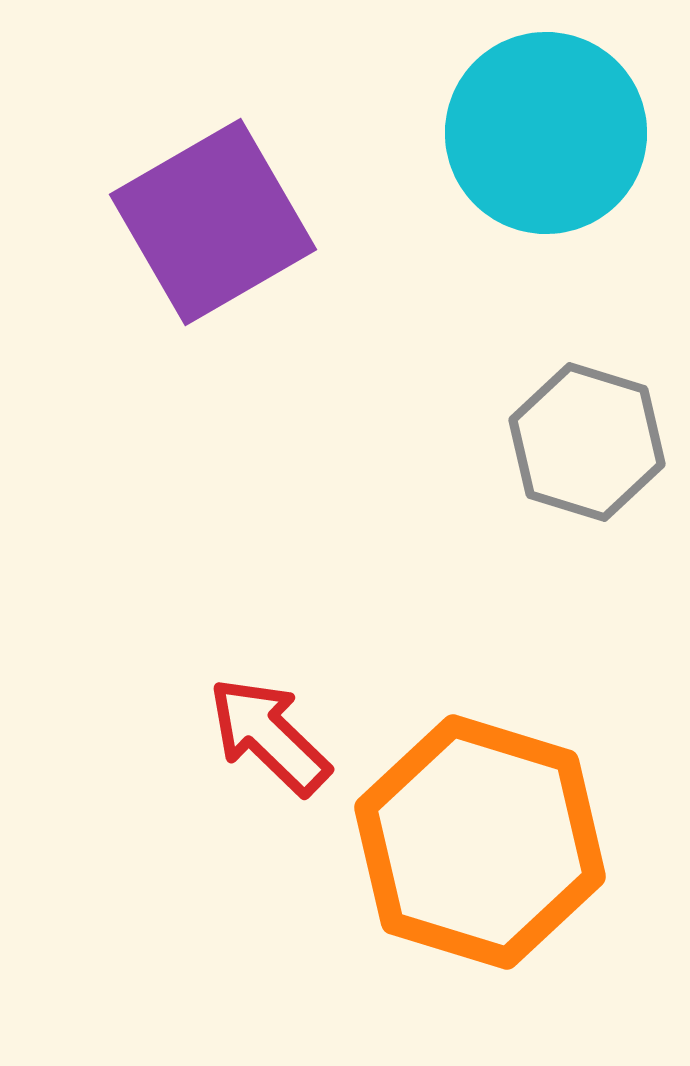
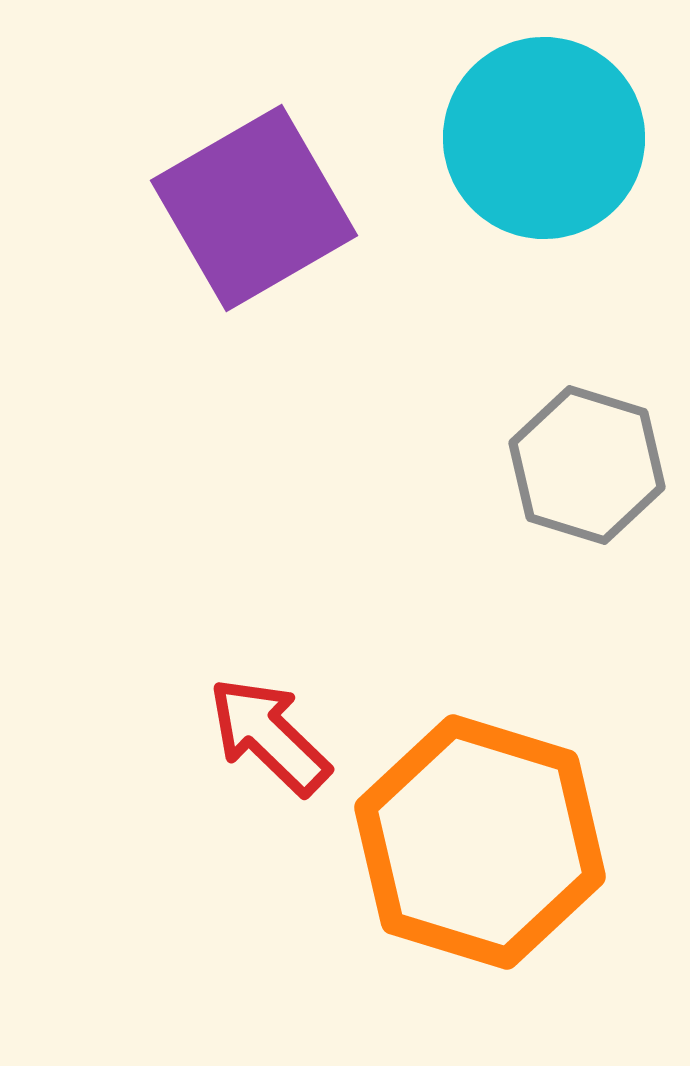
cyan circle: moved 2 px left, 5 px down
purple square: moved 41 px right, 14 px up
gray hexagon: moved 23 px down
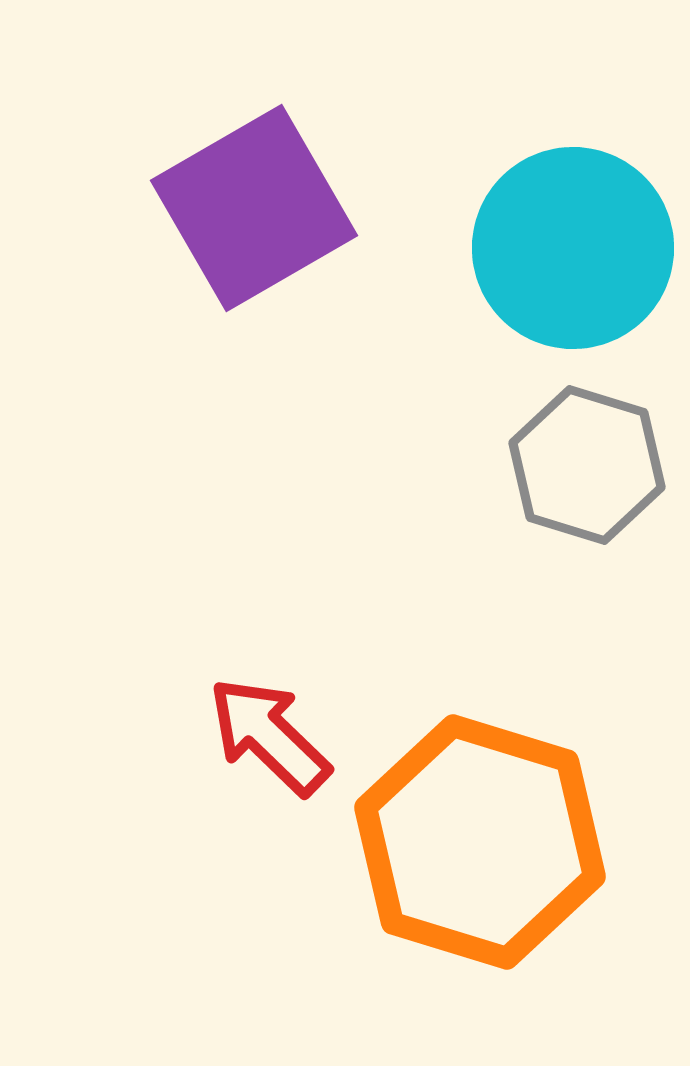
cyan circle: moved 29 px right, 110 px down
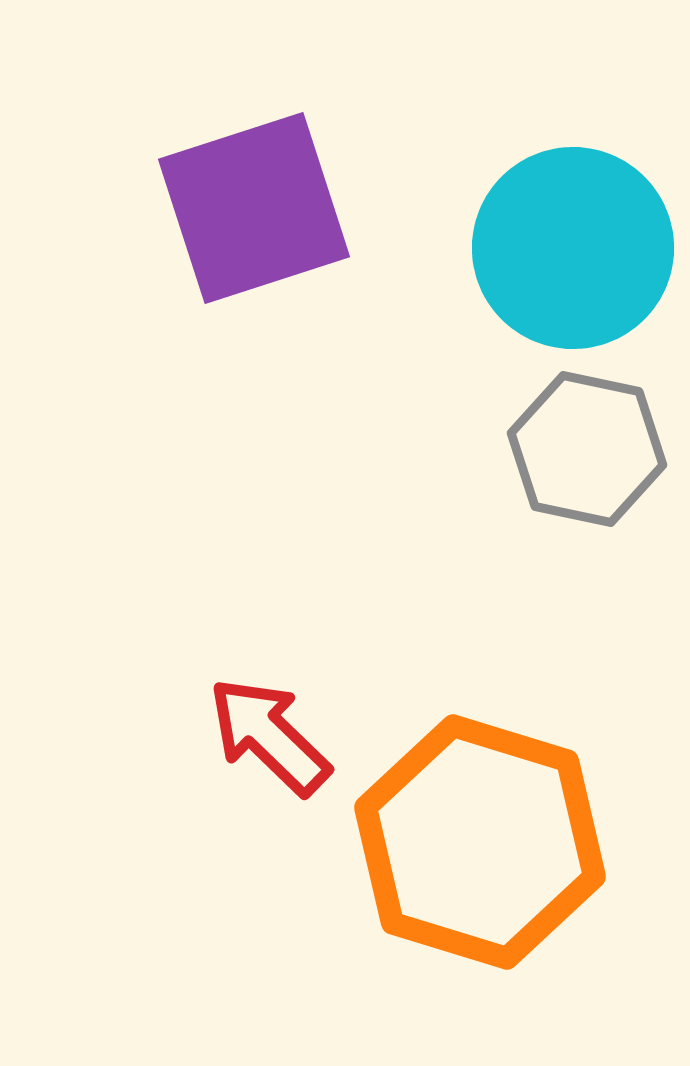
purple square: rotated 12 degrees clockwise
gray hexagon: moved 16 px up; rotated 5 degrees counterclockwise
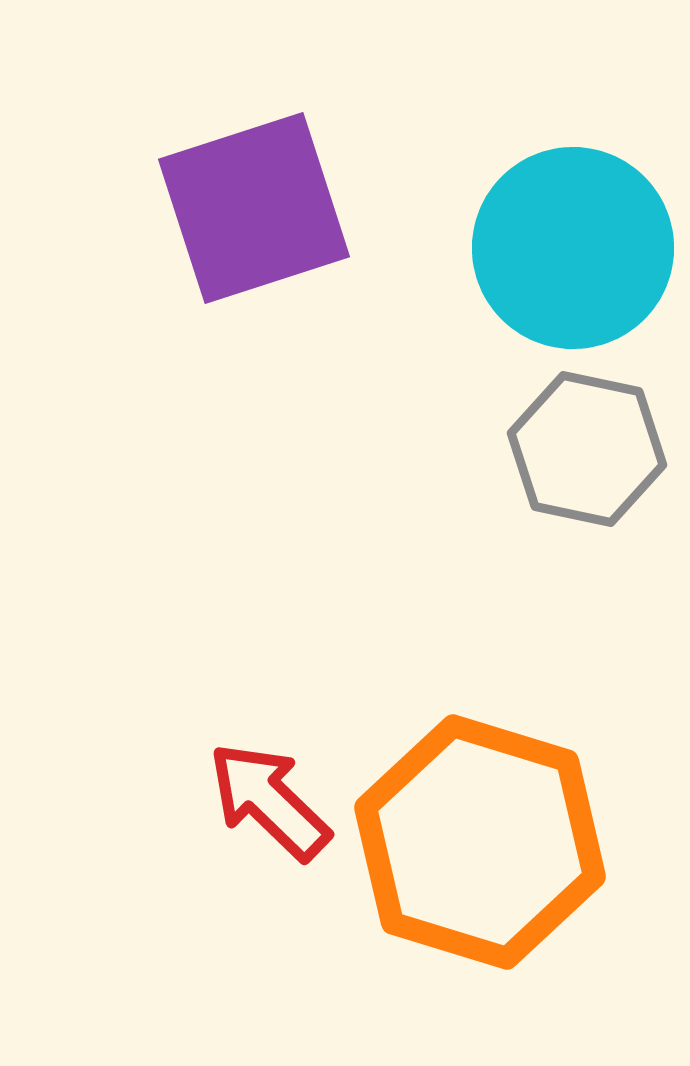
red arrow: moved 65 px down
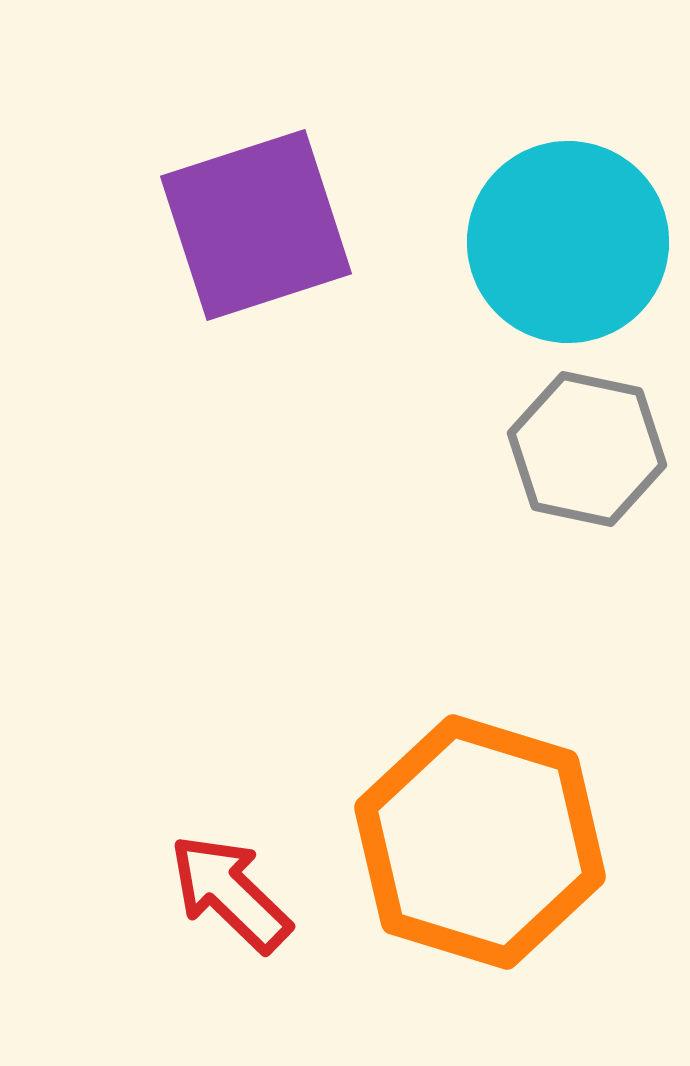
purple square: moved 2 px right, 17 px down
cyan circle: moved 5 px left, 6 px up
red arrow: moved 39 px left, 92 px down
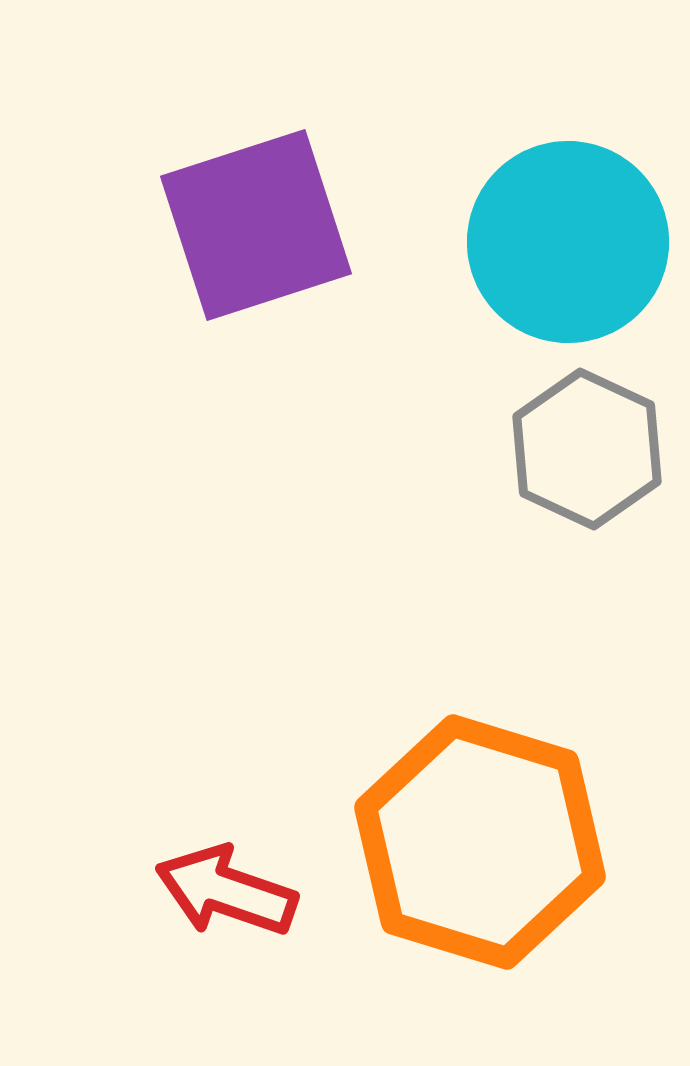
gray hexagon: rotated 13 degrees clockwise
red arrow: moved 4 px left, 2 px up; rotated 25 degrees counterclockwise
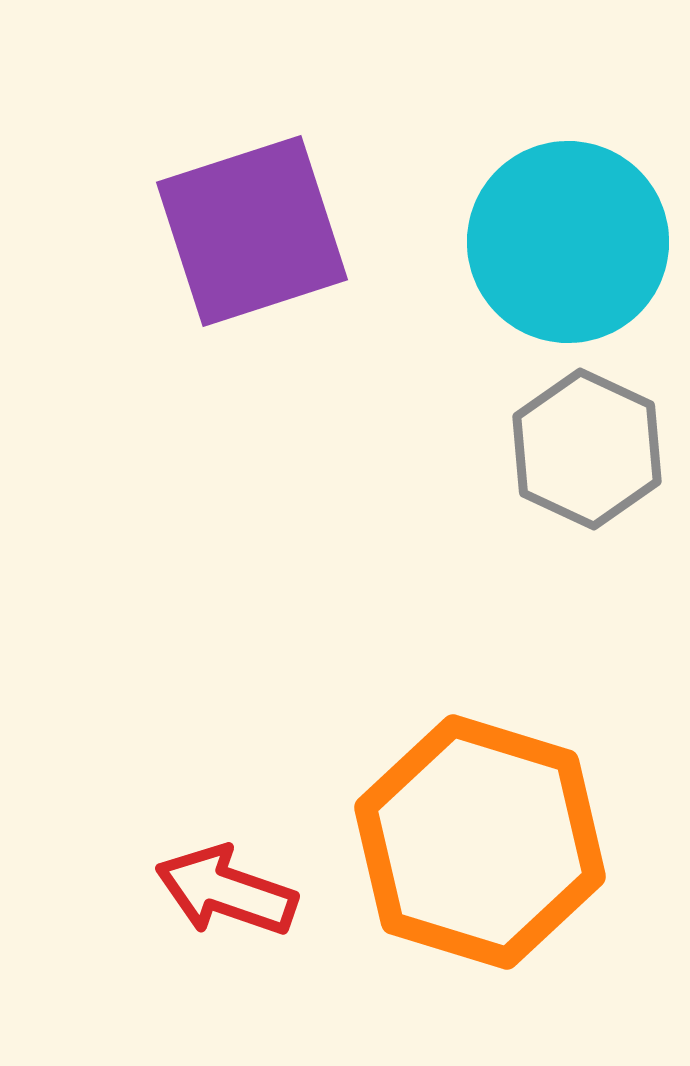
purple square: moved 4 px left, 6 px down
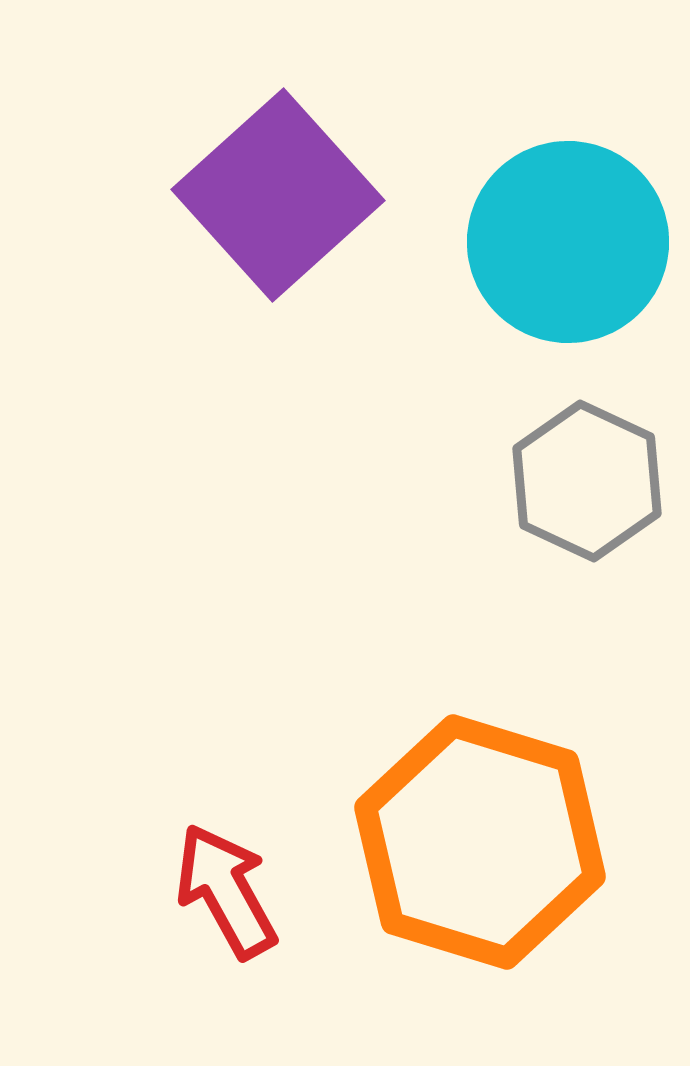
purple square: moved 26 px right, 36 px up; rotated 24 degrees counterclockwise
gray hexagon: moved 32 px down
red arrow: rotated 42 degrees clockwise
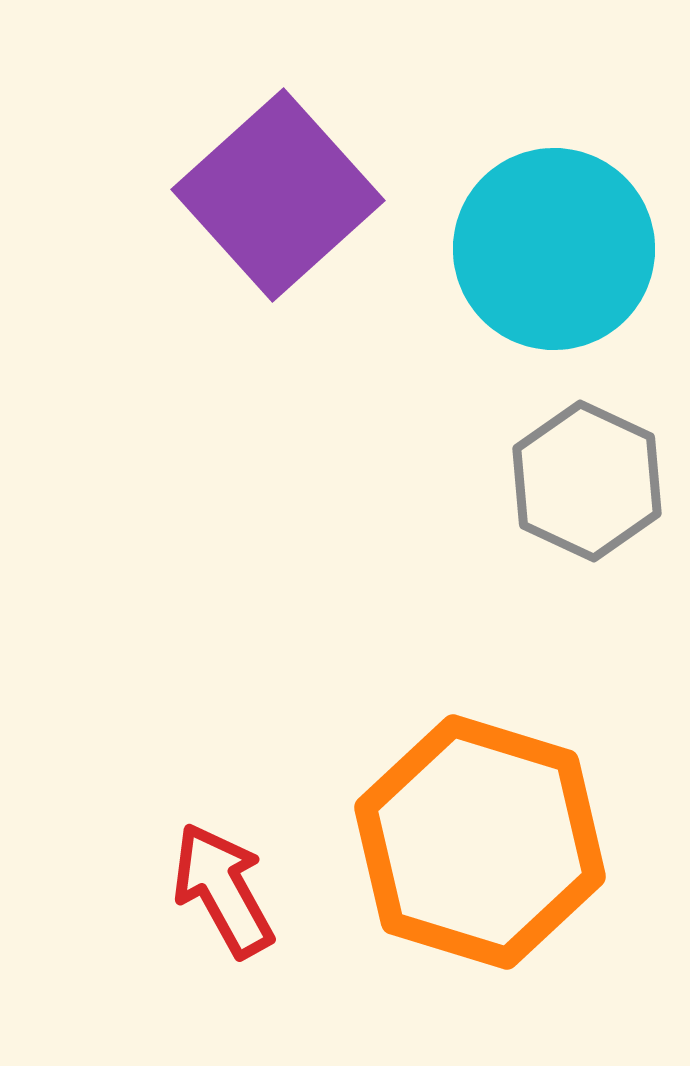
cyan circle: moved 14 px left, 7 px down
red arrow: moved 3 px left, 1 px up
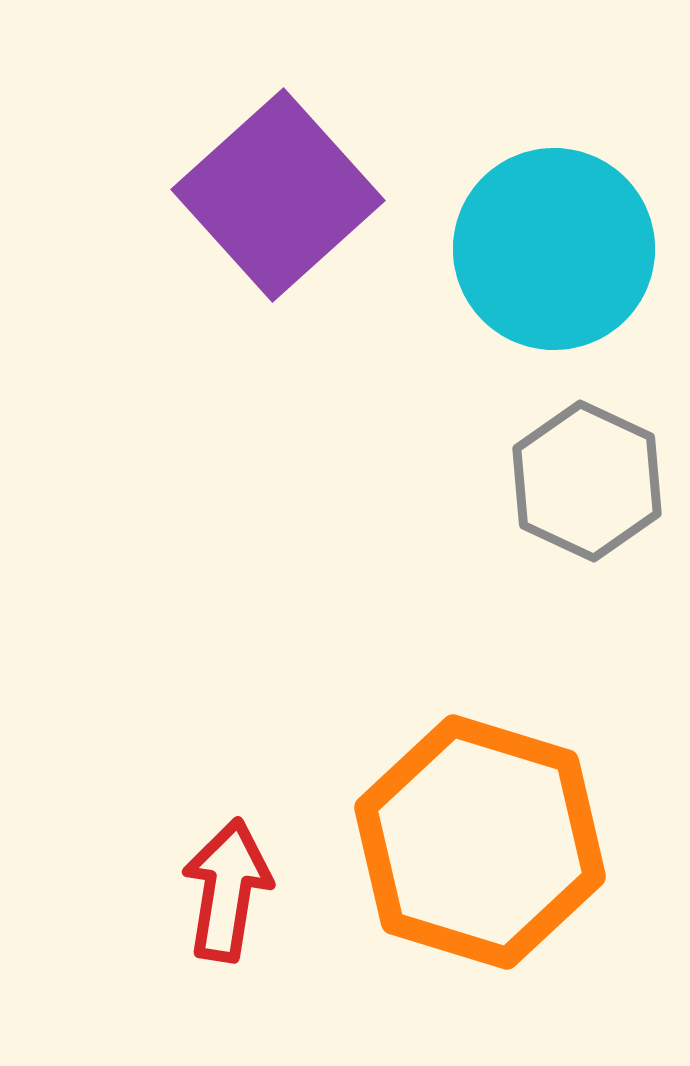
red arrow: moved 4 px right; rotated 38 degrees clockwise
